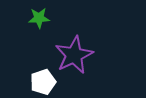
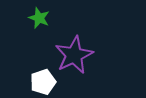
green star: rotated 25 degrees clockwise
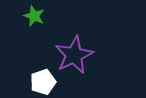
green star: moved 5 px left, 2 px up
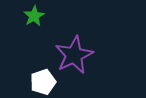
green star: rotated 20 degrees clockwise
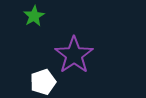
purple star: rotated 9 degrees counterclockwise
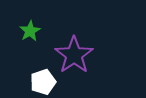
green star: moved 4 px left, 15 px down
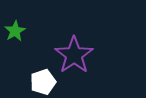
green star: moved 15 px left
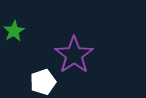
green star: moved 1 px left
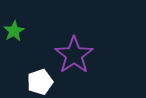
white pentagon: moved 3 px left
